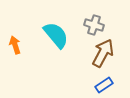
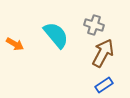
orange arrow: moved 1 px up; rotated 138 degrees clockwise
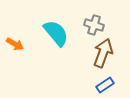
cyan semicircle: moved 2 px up
brown arrow: rotated 8 degrees counterclockwise
blue rectangle: moved 1 px right
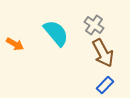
gray cross: rotated 18 degrees clockwise
brown arrow: rotated 132 degrees clockwise
blue rectangle: rotated 12 degrees counterclockwise
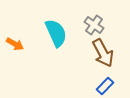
cyan semicircle: rotated 16 degrees clockwise
blue rectangle: moved 1 px down
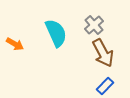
gray cross: rotated 12 degrees clockwise
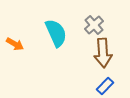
brown arrow: rotated 24 degrees clockwise
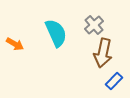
brown arrow: rotated 16 degrees clockwise
blue rectangle: moved 9 px right, 5 px up
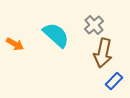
cyan semicircle: moved 2 px down; rotated 24 degrees counterclockwise
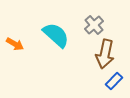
brown arrow: moved 2 px right, 1 px down
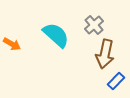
orange arrow: moved 3 px left
blue rectangle: moved 2 px right
